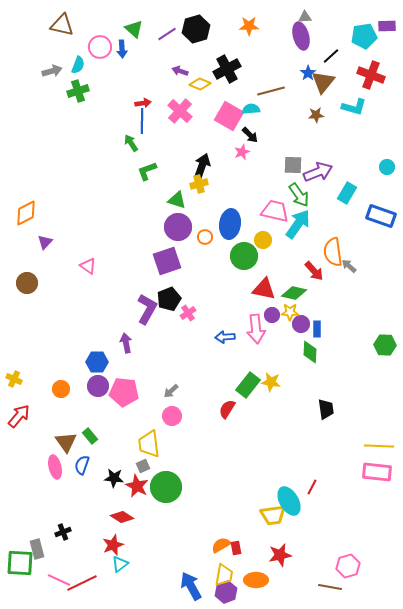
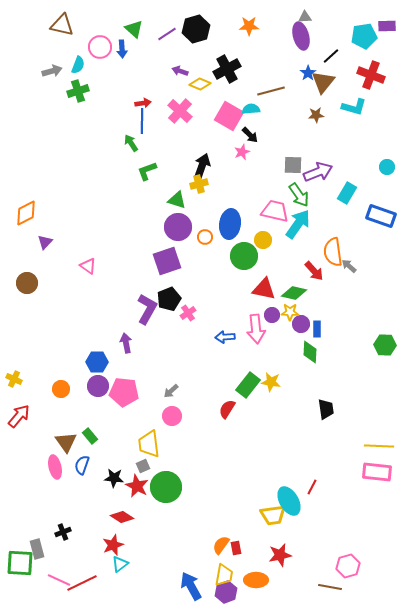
orange semicircle at (221, 545): rotated 24 degrees counterclockwise
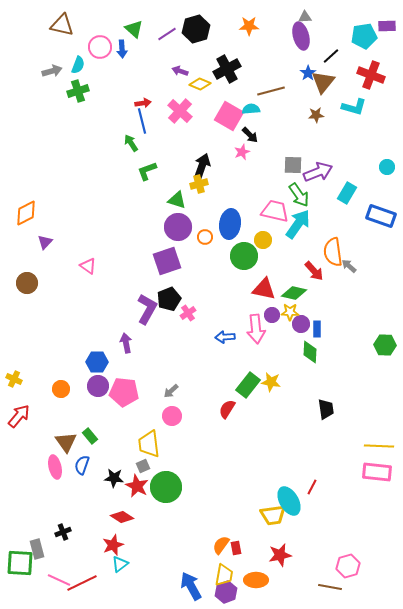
blue line at (142, 121): rotated 15 degrees counterclockwise
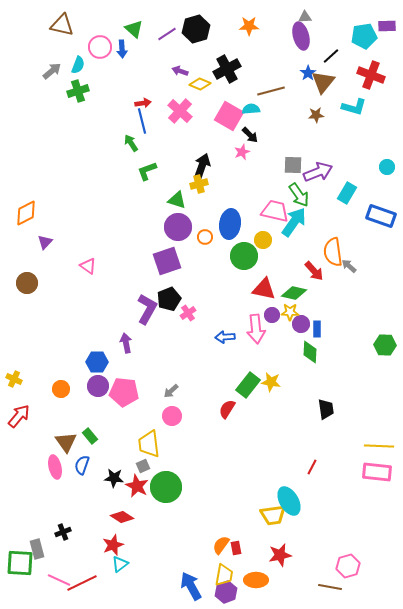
gray arrow at (52, 71): rotated 24 degrees counterclockwise
cyan arrow at (298, 224): moved 4 px left, 2 px up
red line at (312, 487): moved 20 px up
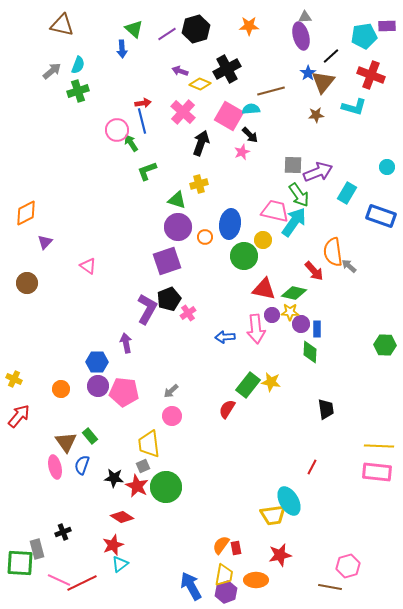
pink circle at (100, 47): moved 17 px right, 83 px down
pink cross at (180, 111): moved 3 px right, 1 px down
black arrow at (202, 166): moved 1 px left, 23 px up
